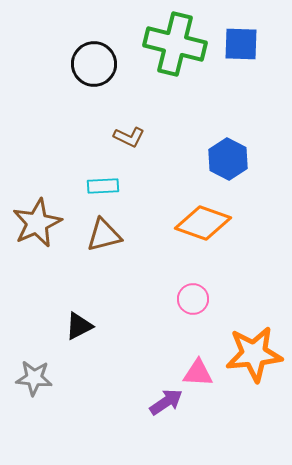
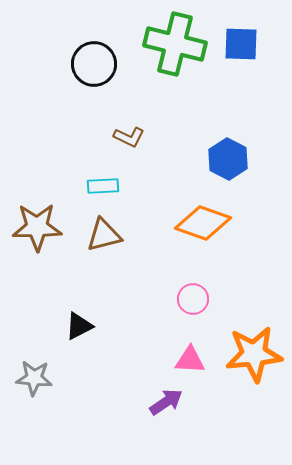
brown star: moved 4 px down; rotated 24 degrees clockwise
pink triangle: moved 8 px left, 13 px up
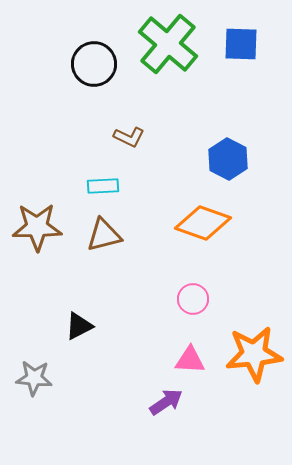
green cross: moved 7 px left; rotated 26 degrees clockwise
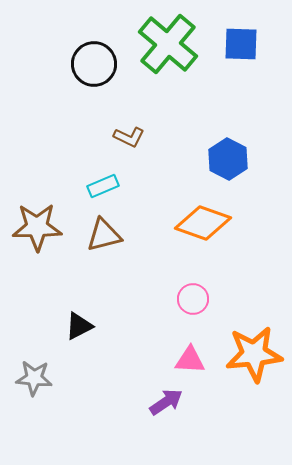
cyan rectangle: rotated 20 degrees counterclockwise
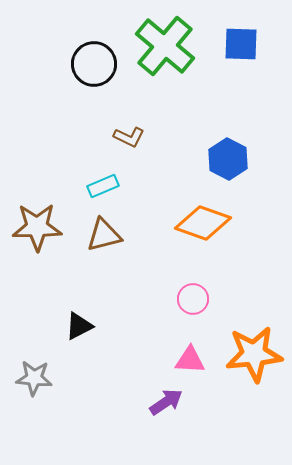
green cross: moved 3 px left, 2 px down
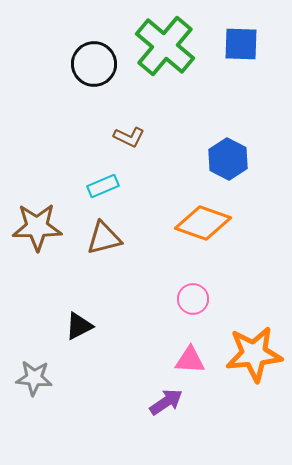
brown triangle: moved 3 px down
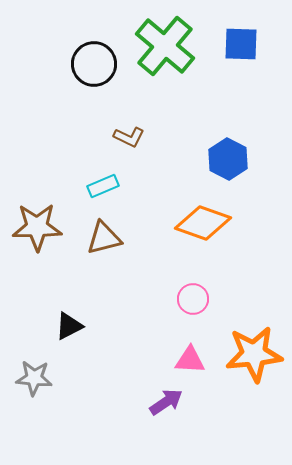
black triangle: moved 10 px left
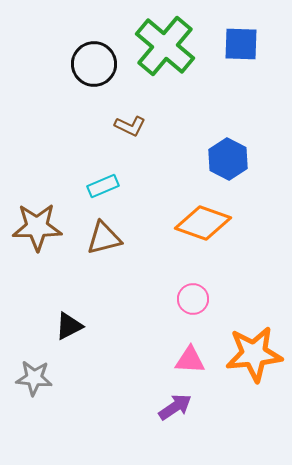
brown L-shape: moved 1 px right, 11 px up
purple arrow: moved 9 px right, 5 px down
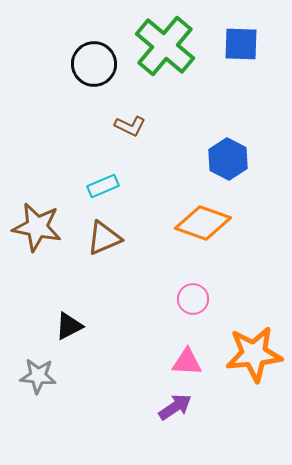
brown star: rotated 12 degrees clockwise
brown triangle: rotated 9 degrees counterclockwise
pink triangle: moved 3 px left, 2 px down
gray star: moved 4 px right, 2 px up
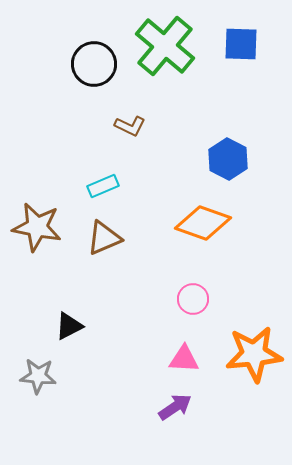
pink triangle: moved 3 px left, 3 px up
